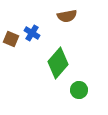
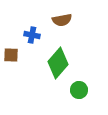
brown semicircle: moved 5 px left, 4 px down
blue cross: moved 2 px down; rotated 21 degrees counterclockwise
brown square: moved 16 px down; rotated 21 degrees counterclockwise
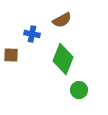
brown semicircle: rotated 18 degrees counterclockwise
blue cross: moved 1 px up
green diamond: moved 5 px right, 4 px up; rotated 20 degrees counterclockwise
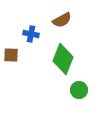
blue cross: moved 1 px left
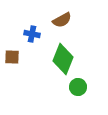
blue cross: moved 1 px right
brown square: moved 1 px right, 2 px down
green circle: moved 1 px left, 3 px up
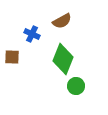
brown semicircle: moved 1 px down
blue cross: rotated 14 degrees clockwise
green circle: moved 2 px left, 1 px up
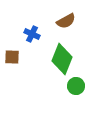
brown semicircle: moved 4 px right
green diamond: moved 1 px left
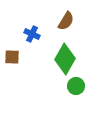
brown semicircle: rotated 30 degrees counterclockwise
green diamond: moved 3 px right; rotated 8 degrees clockwise
